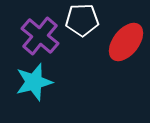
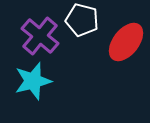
white pentagon: rotated 16 degrees clockwise
cyan star: moved 1 px left, 1 px up
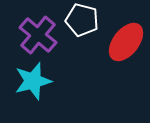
purple cross: moved 2 px left, 1 px up
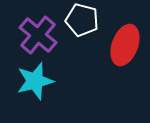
red ellipse: moved 1 px left, 3 px down; rotated 18 degrees counterclockwise
cyan star: moved 2 px right
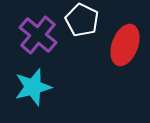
white pentagon: rotated 12 degrees clockwise
cyan star: moved 2 px left, 6 px down
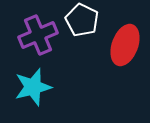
purple cross: rotated 27 degrees clockwise
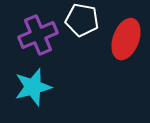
white pentagon: rotated 16 degrees counterclockwise
red ellipse: moved 1 px right, 6 px up
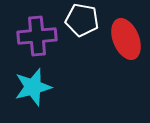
purple cross: moved 1 px left, 1 px down; rotated 18 degrees clockwise
red ellipse: rotated 42 degrees counterclockwise
